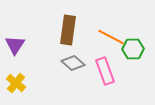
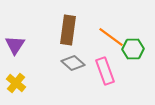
orange line: rotated 8 degrees clockwise
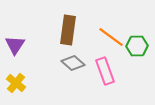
green hexagon: moved 4 px right, 3 px up
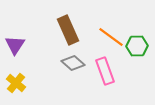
brown rectangle: rotated 32 degrees counterclockwise
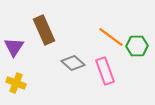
brown rectangle: moved 24 px left
purple triangle: moved 1 px left, 2 px down
yellow cross: rotated 18 degrees counterclockwise
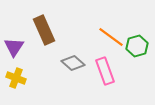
green hexagon: rotated 15 degrees counterclockwise
yellow cross: moved 5 px up
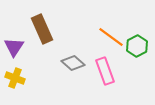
brown rectangle: moved 2 px left, 1 px up
green hexagon: rotated 10 degrees counterclockwise
yellow cross: moved 1 px left
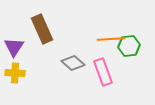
orange line: moved 2 px down; rotated 40 degrees counterclockwise
green hexagon: moved 8 px left; rotated 20 degrees clockwise
pink rectangle: moved 2 px left, 1 px down
yellow cross: moved 5 px up; rotated 18 degrees counterclockwise
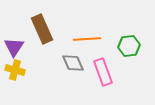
orange line: moved 24 px left
gray diamond: rotated 25 degrees clockwise
yellow cross: moved 3 px up; rotated 12 degrees clockwise
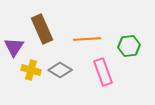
gray diamond: moved 13 px left, 7 px down; rotated 35 degrees counterclockwise
yellow cross: moved 16 px right
